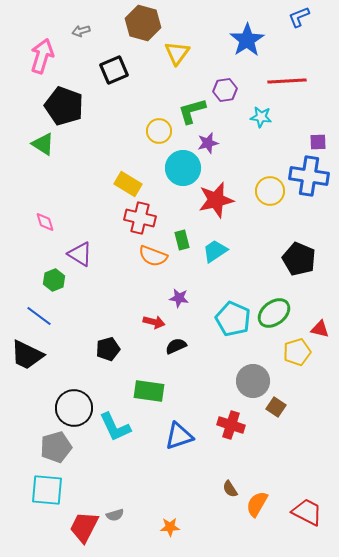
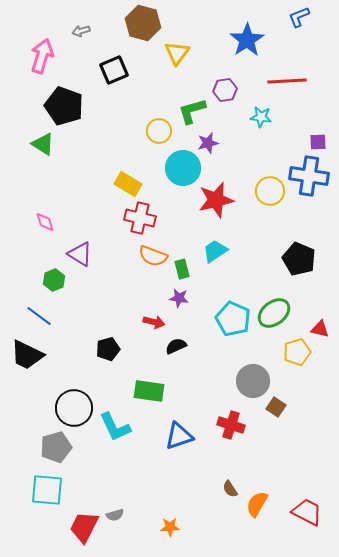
green rectangle at (182, 240): moved 29 px down
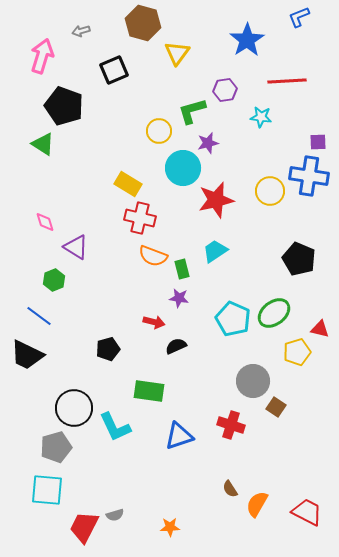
purple triangle at (80, 254): moved 4 px left, 7 px up
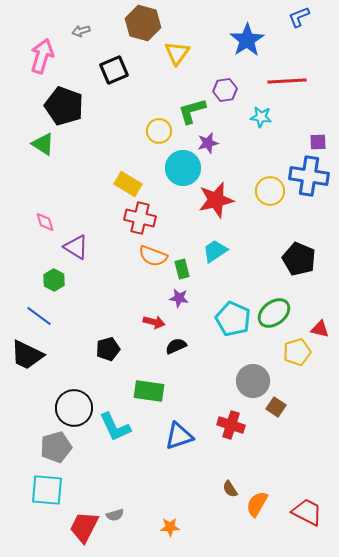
green hexagon at (54, 280): rotated 10 degrees counterclockwise
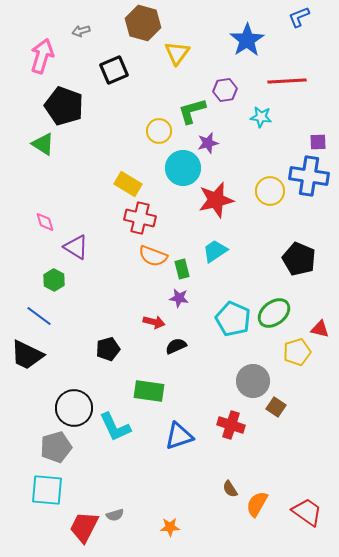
red trapezoid at (307, 512): rotated 8 degrees clockwise
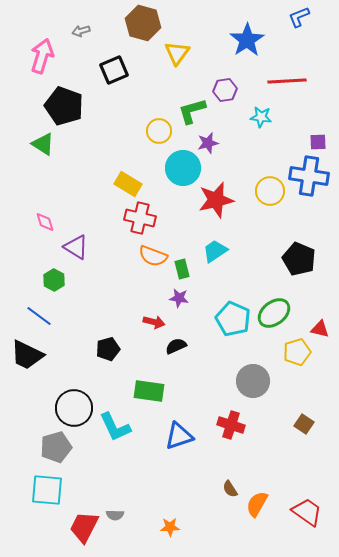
brown square at (276, 407): moved 28 px right, 17 px down
gray semicircle at (115, 515): rotated 18 degrees clockwise
